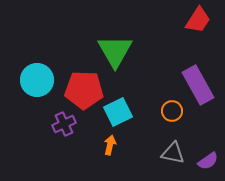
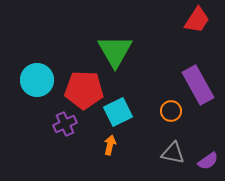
red trapezoid: moved 1 px left
orange circle: moved 1 px left
purple cross: moved 1 px right
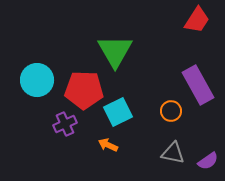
orange arrow: moved 2 px left; rotated 78 degrees counterclockwise
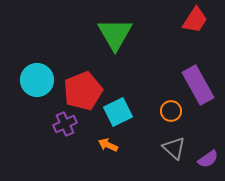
red trapezoid: moved 2 px left
green triangle: moved 17 px up
red pentagon: moved 1 px left, 1 px down; rotated 24 degrees counterclockwise
gray triangle: moved 1 px right, 5 px up; rotated 30 degrees clockwise
purple semicircle: moved 2 px up
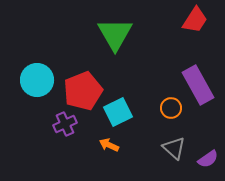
orange circle: moved 3 px up
orange arrow: moved 1 px right
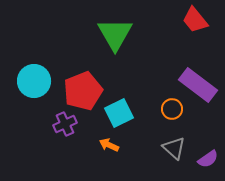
red trapezoid: rotated 108 degrees clockwise
cyan circle: moved 3 px left, 1 px down
purple rectangle: rotated 24 degrees counterclockwise
orange circle: moved 1 px right, 1 px down
cyan square: moved 1 px right, 1 px down
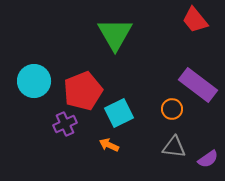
gray triangle: moved 1 px up; rotated 35 degrees counterclockwise
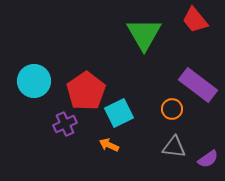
green triangle: moved 29 px right
red pentagon: moved 3 px right; rotated 12 degrees counterclockwise
